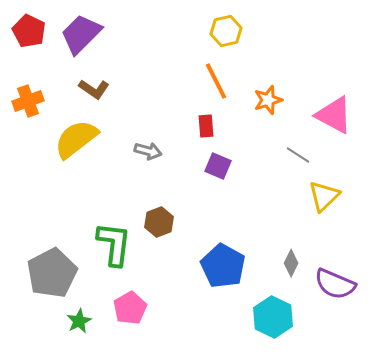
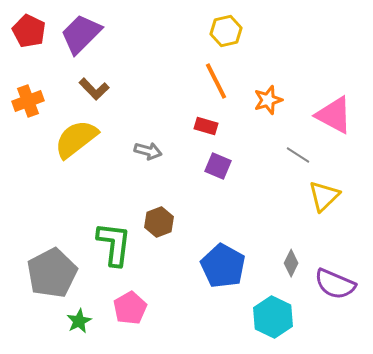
brown L-shape: rotated 12 degrees clockwise
red rectangle: rotated 70 degrees counterclockwise
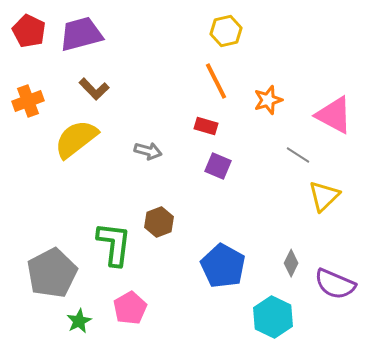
purple trapezoid: rotated 30 degrees clockwise
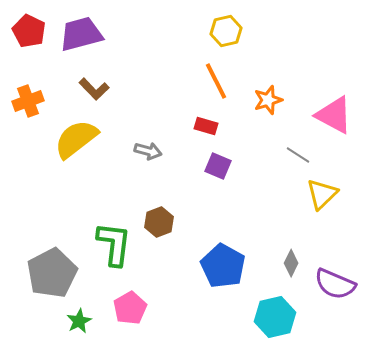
yellow triangle: moved 2 px left, 2 px up
cyan hexagon: moved 2 px right; rotated 21 degrees clockwise
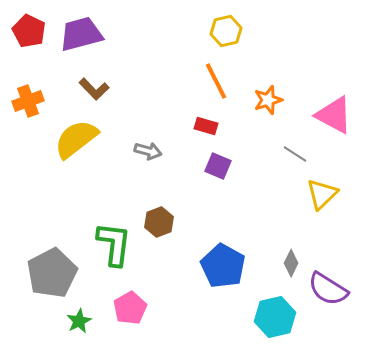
gray line: moved 3 px left, 1 px up
purple semicircle: moved 7 px left, 5 px down; rotated 9 degrees clockwise
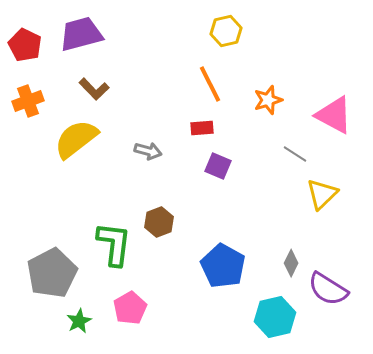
red pentagon: moved 4 px left, 14 px down
orange line: moved 6 px left, 3 px down
red rectangle: moved 4 px left, 2 px down; rotated 20 degrees counterclockwise
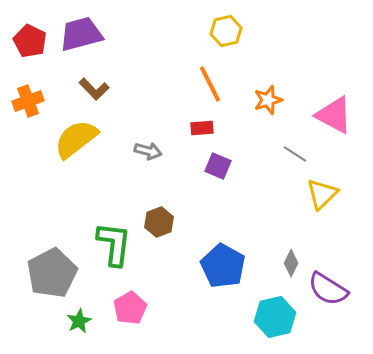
red pentagon: moved 5 px right, 4 px up
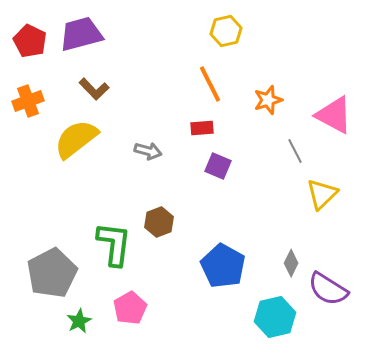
gray line: moved 3 px up; rotated 30 degrees clockwise
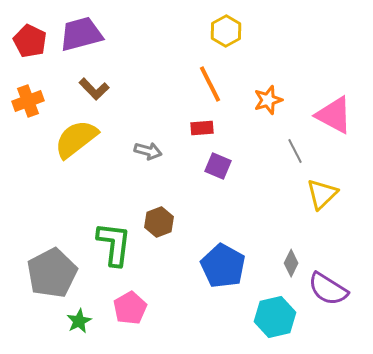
yellow hexagon: rotated 16 degrees counterclockwise
